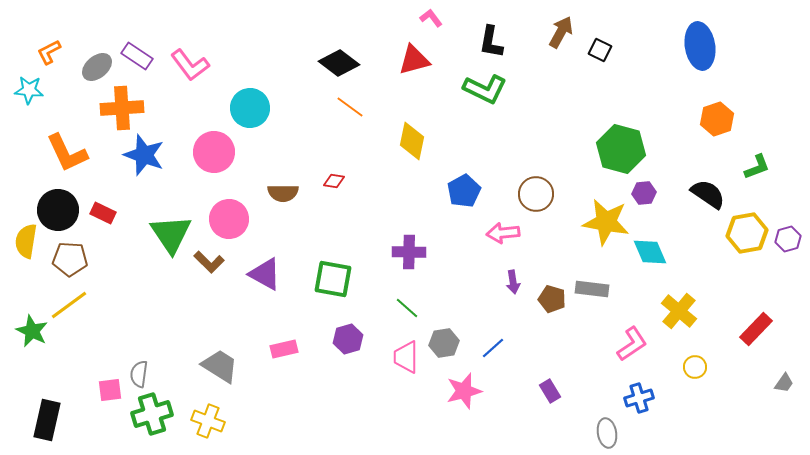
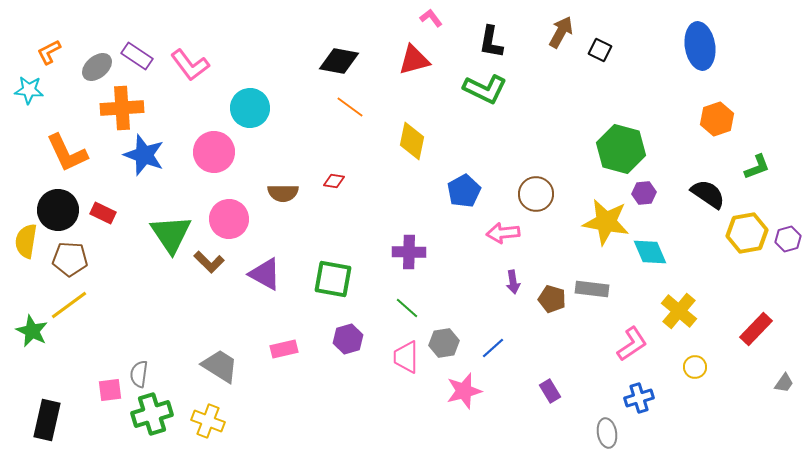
black diamond at (339, 63): moved 2 px up; rotated 27 degrees counterclockwise
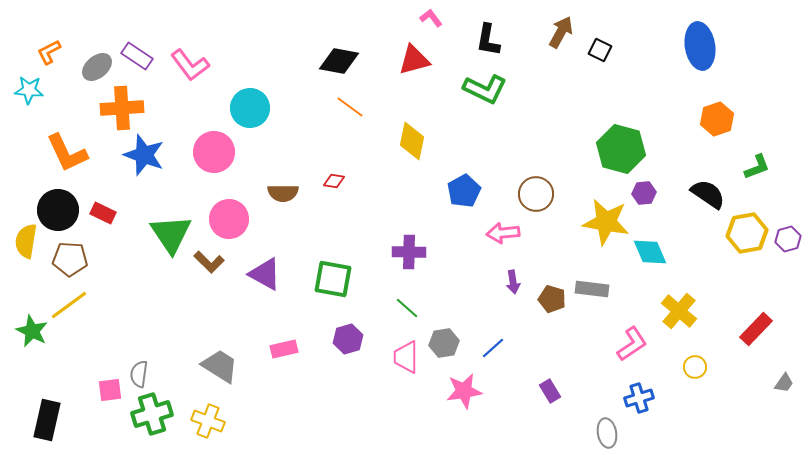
black L-shape at (491, 42): moved 3 px left, 2 px up
pink star at (464, 391): rotated 6 degrees clockwise
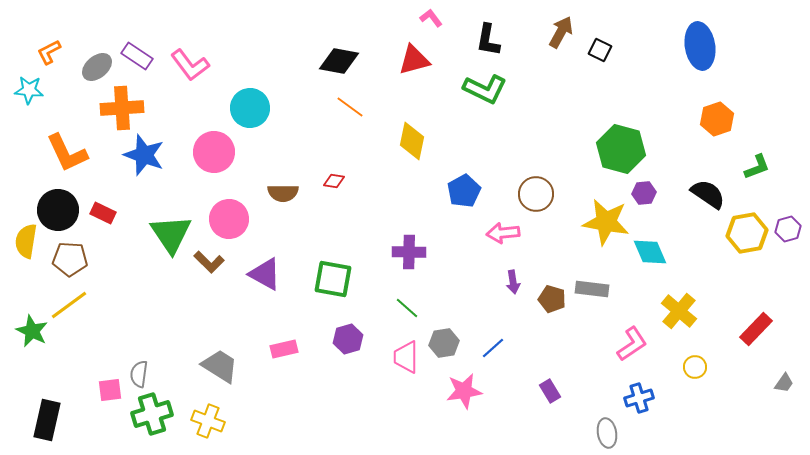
purple hexagon at (788, 239): moved 10 px up
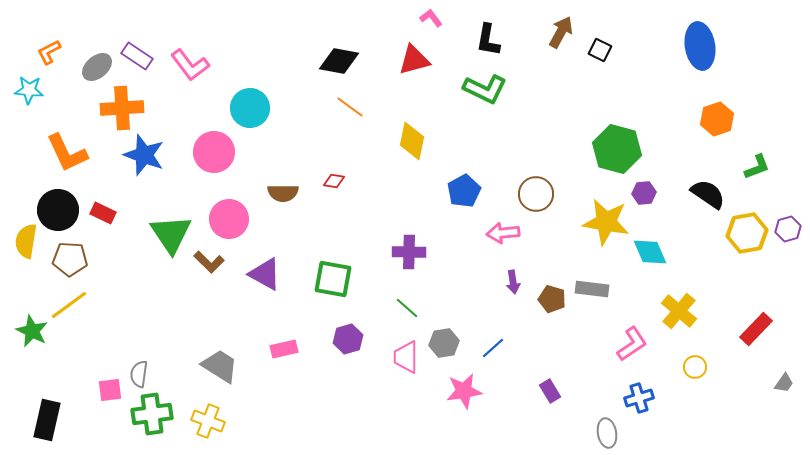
green hexagon at (621, 149): moved 4 px left
green cross at (152, 414): rotated 9 degrees clockwise
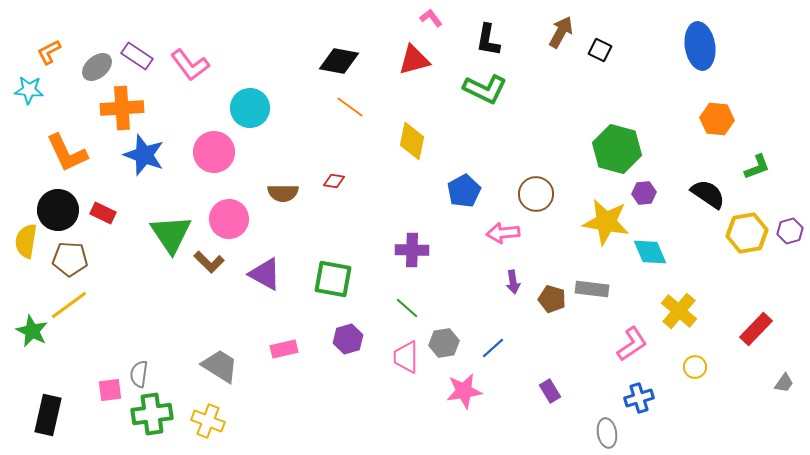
orange hexagon at (717, 119): rotated 24 degrees clockwise
purple hexagon at (788, 229): moved 2 px right, 2 px down
purple cross at (409, 252): moved 3 px right, 2 px up
black rectangle at (47, 420): moved 1 px right, 5 px up
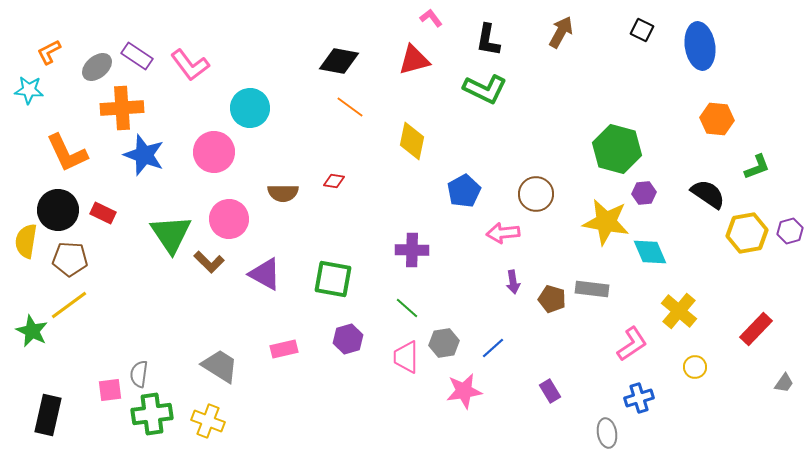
black square at (600, 50): moved 42 px right, 20 px up
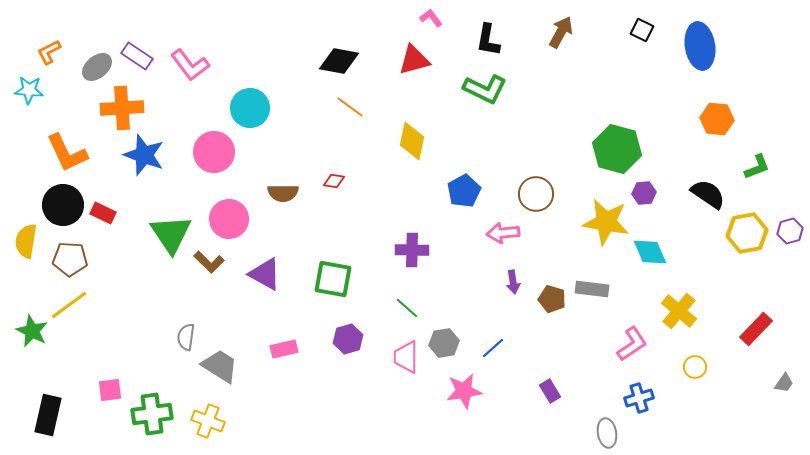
black circle at (58, 210): moved 5 px right, 5 px up
gray semicircle at (139, 374): moved 47 px right, 37 px up
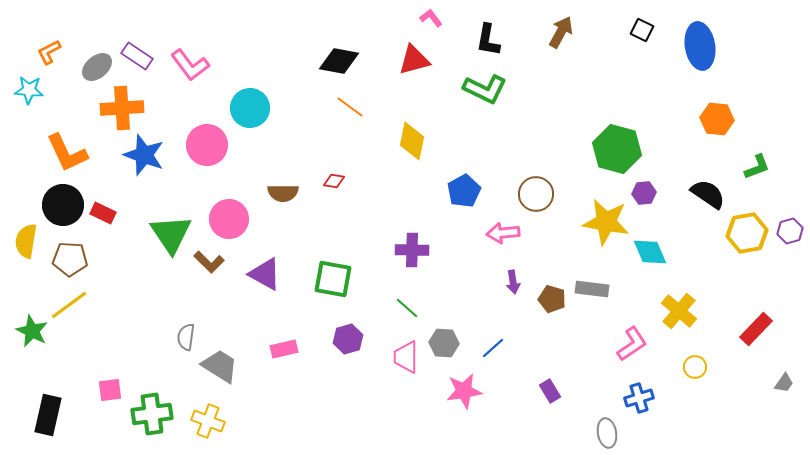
pink circle at (214, 152): moved 7 px left, 7 px up
gray hexagon at (444, 343): rotated 12 degrees clockwise
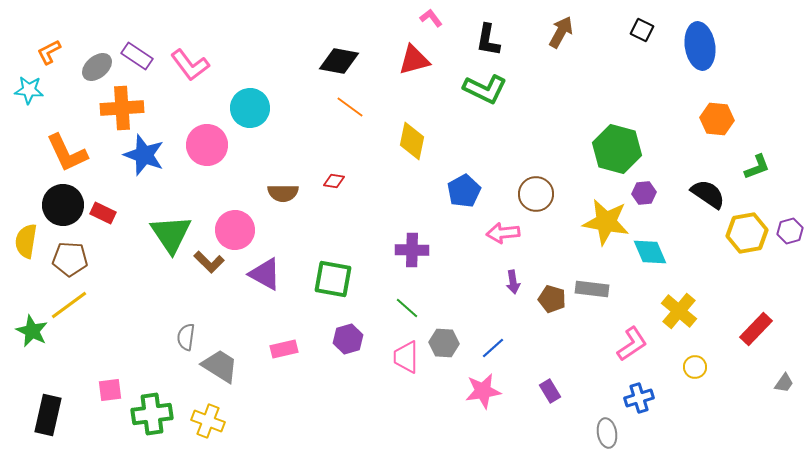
pink circle at (229, 219): moved 6 px right, 11 px down
pink star at (464, 391): moved 19 px right
